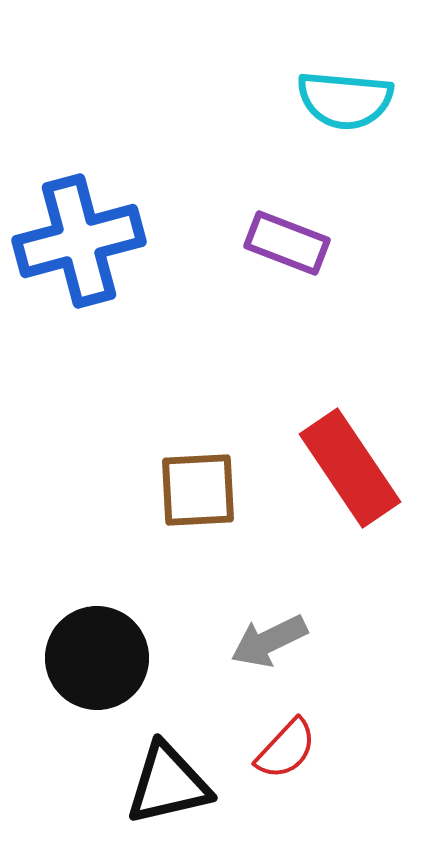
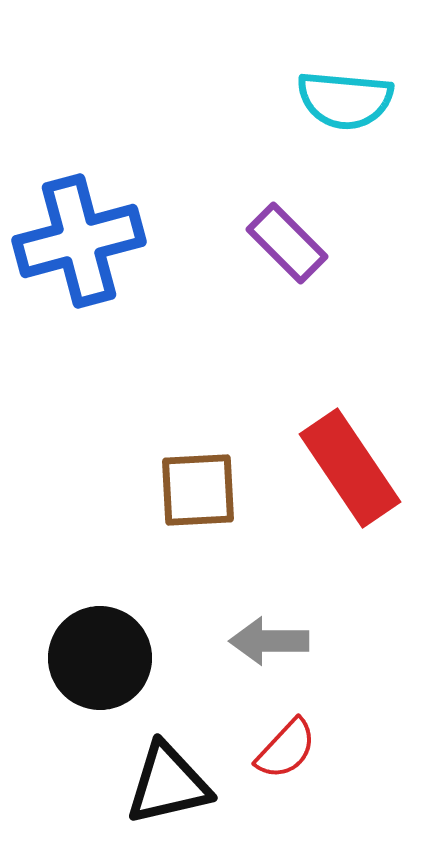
purple rectangle: rotated 24 degrees clockwise
gray arrow: rotated 26 degrees clockwise
black circle: moved 3 px right
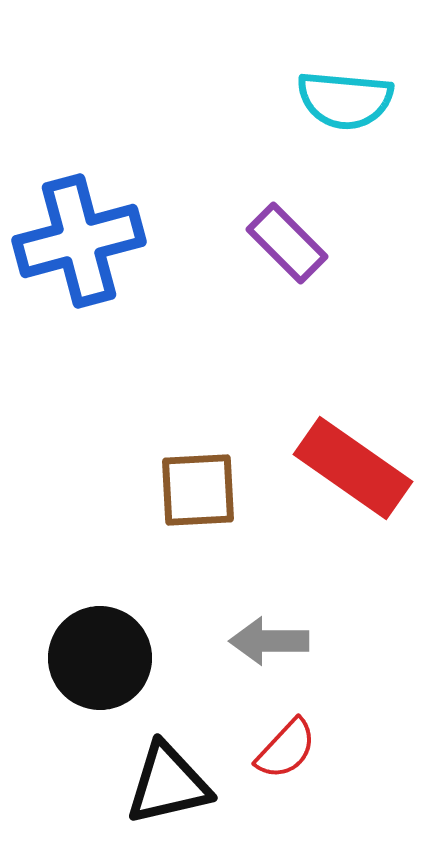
red rectangle: moved 3 px right; rotated 21 degrees counterclockwise
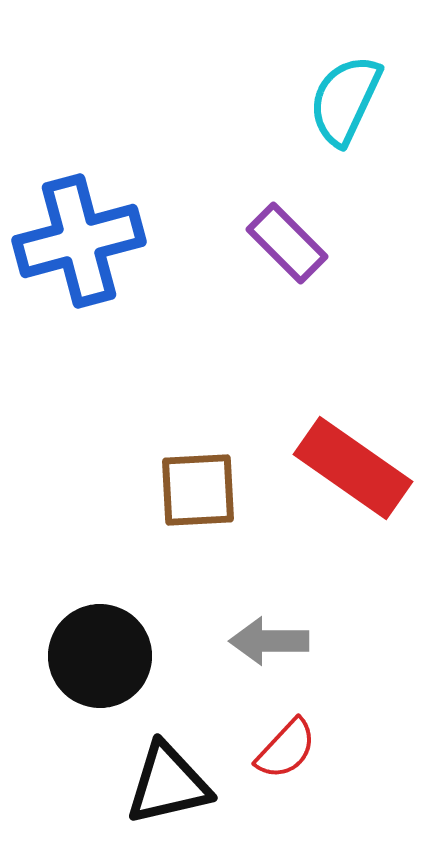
cyan semicircle: rotated 110 degrees clockwise
black circle: moved 2 px up
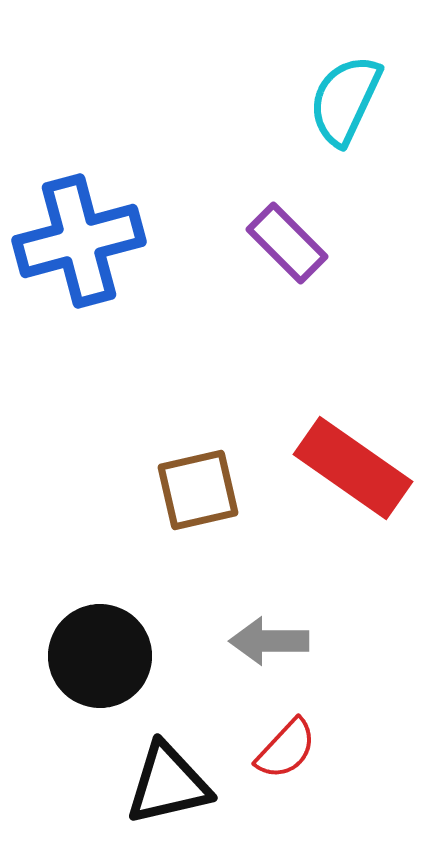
brown square: rotated 10 degrees counterclockwise
